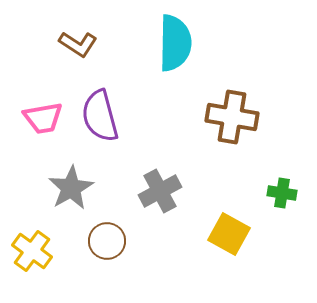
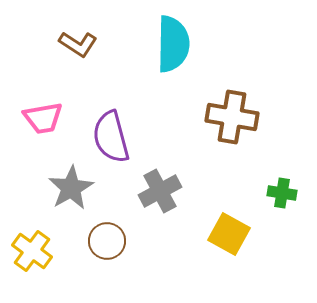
cyan semicircle: moved 2 px left, 1 px down
purple semicircle: moved 11 px right, 21 px down
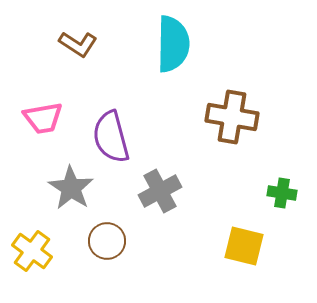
gray star: rotated 9 degrees counterclockwise
yellow square: moved 15 px right, 12 px down; rotated 15 degrees counterclockwise
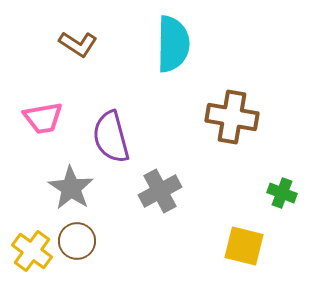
green cross: rotated 12 degrees clockwise
brown circle: moved 30 px left
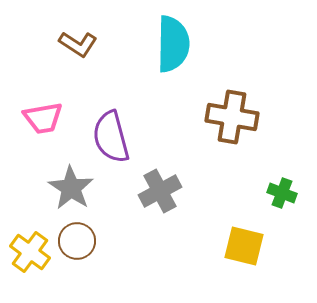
yellow cross: moved 2 px left, 1 px down
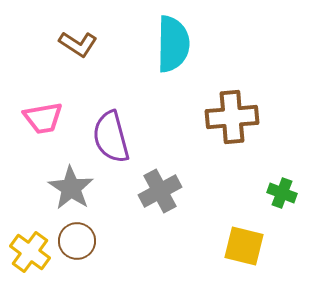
brown cross: rotated 15 degrees counterclockwise
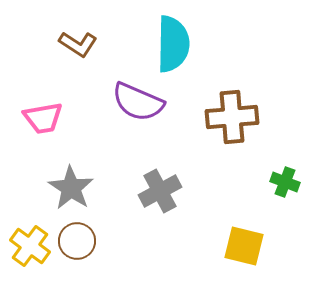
purple semicircle: moved 27 px right, 35 px up; rotated 52 degrees counterclockwise
green cross: moved 3 px right, 11 px up
yellow cross: moved 6 px up
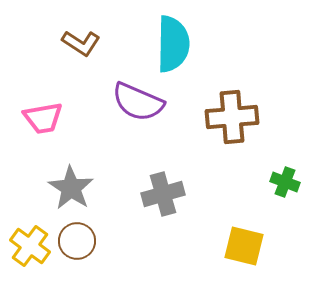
brown L-shape: moved 3 px right, 1 px up
gray cross: moved 3 px right, 3 px down; rotated 12 degrees clockwise
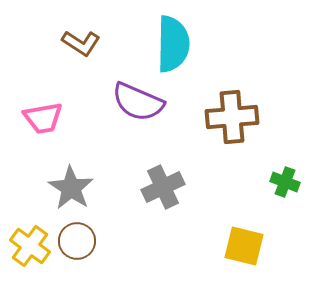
gray cross: moved 7 px up; rotated 9 degrees counterclockwise
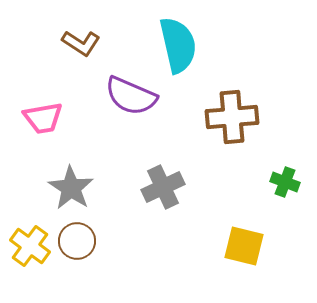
cyan semicircle: moved 5 px right, 1 px down; rotated 14 degrees counterclockwise
purple semicircle: moved 7 px left, 6 px up
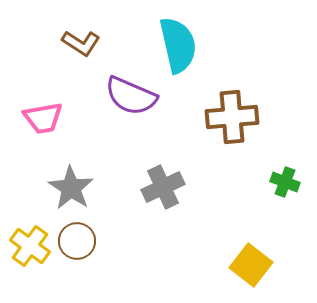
yellow square: moved 7 px right, 19 px down; rotated 24 degrees clockwise
